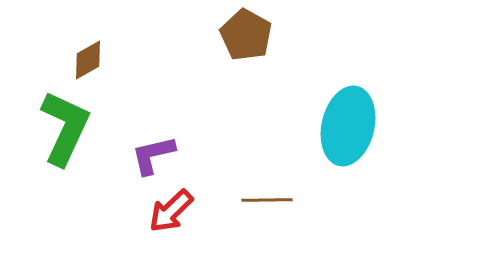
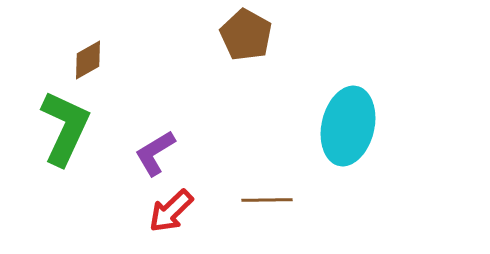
purple L-shape: moved 2 px right, 2 px up; rotated 18 degrees counterclockwise
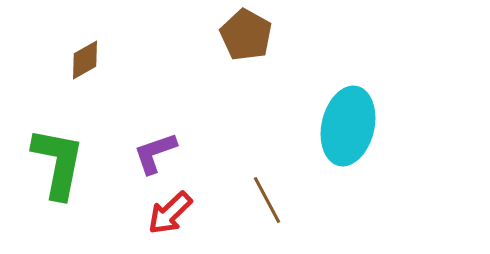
brown diamond: moved 3 px left
green L-shape: moved 7 px left, 35 px down; rotated 14 degrees counterclockwise
purple L-shape: rotated 12 degrees clockwise
brown line: rotated 63 degrees clockwise
red arrow: moved 1 px left, 2 px down
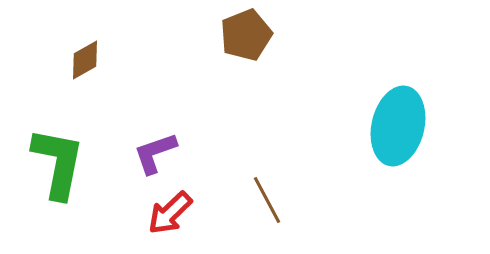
brown pentagon: rotated 21 degrees clockwise
cyan ellipse: moved 50 px right
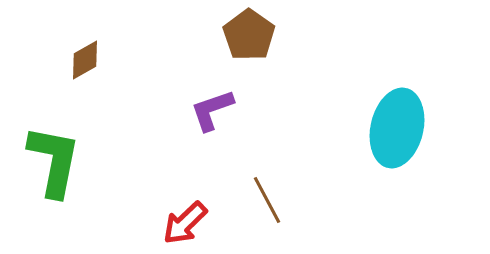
brown pentagon: moved 3 px right; rotated 15 degrees counterclockwise
cyan ellipse: moved 1 px left, 2 px down
purple L-shape: moved 57 px right, 43 px up
green L-shape: moved 4 px left, 2 px up
red arrow: moved 15 px right, 10 px down
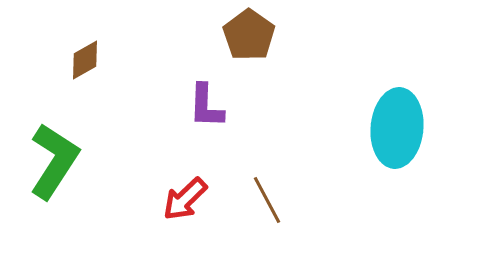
purple L-shape: moved 6 px left, 4 px up; rotated 69 degrees counterclockwise
cyan ellipse: rotated 8 degrees counterclockwise
green L-shape: rotated 22 degrees clockwise
red arrow: moved 24 px up
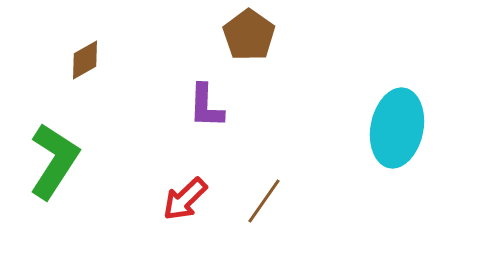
cyan ellipse: rotated 6 degrees clockwise
brown line: moved 3 px left, 1 px down; rotated 63 degrees clockwise
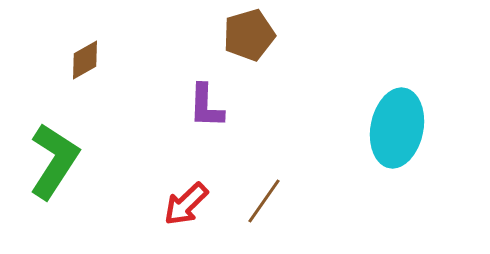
brown pentagon: rotated 21 degrees clockwise
red arrow: moved 1 px right, 5 px down
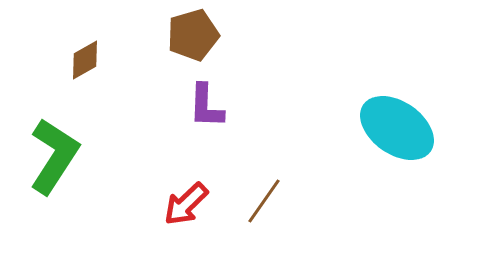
brown pentagon: moved 56 px left
cyan ellipse: rotated 66 degrees counterclockwise
green L-shape: moved 5 px up
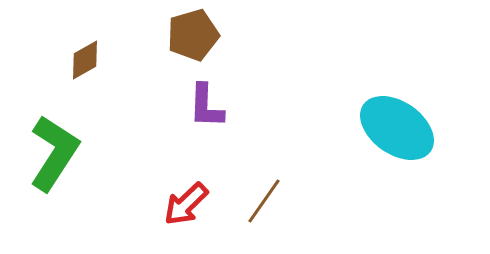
green L-shape: moved 3 px up
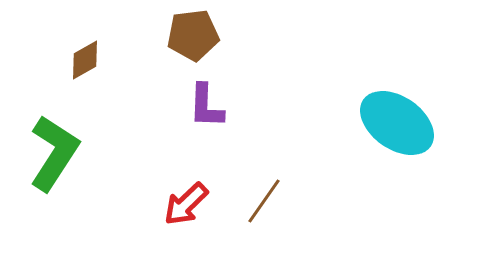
brown pentagon: rotated 9 degrees clockwise
cyan ellipse: moved 5 px up
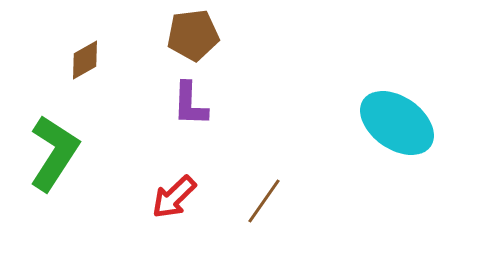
purple L-shape: moved 16 px left, 2 px up
red arrow: moved 12 px left, 7 px up
